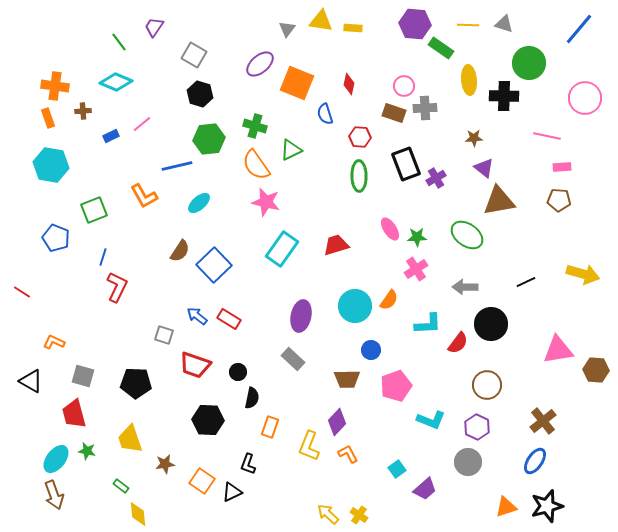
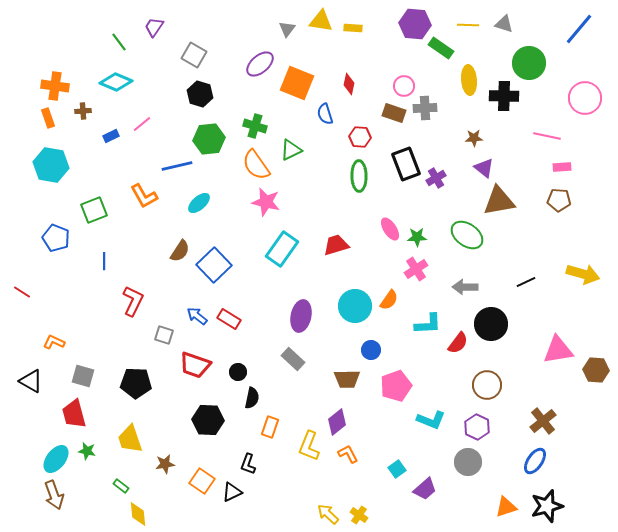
blue line at (103, 257): moved 1 px right, 4 px down; rotated 18 degrees counterclockwise
red L-shape at (117, 287): moved 16 px right, 14 px down
purple diamond at (337, 422): rotated 8 degrees clockwise
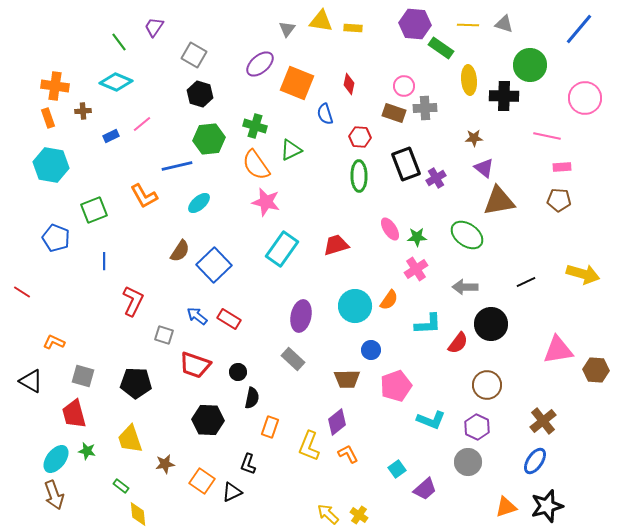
green circle at (529, 63): moved 1 px right, 2 px down
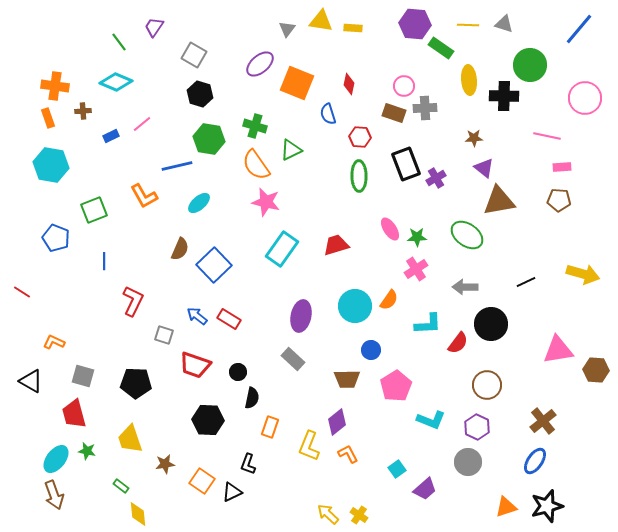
blue semicircle at (325, 114): moved 3 px right
green hexagon at (209, 139): rotated 16 degrees clockwise
brown semicircle at (180, 251): moved 2 px up; rotated 10 degrees counterclockwise
pink pentagon at (396, 386): rotated 12 degrees counterclockwise
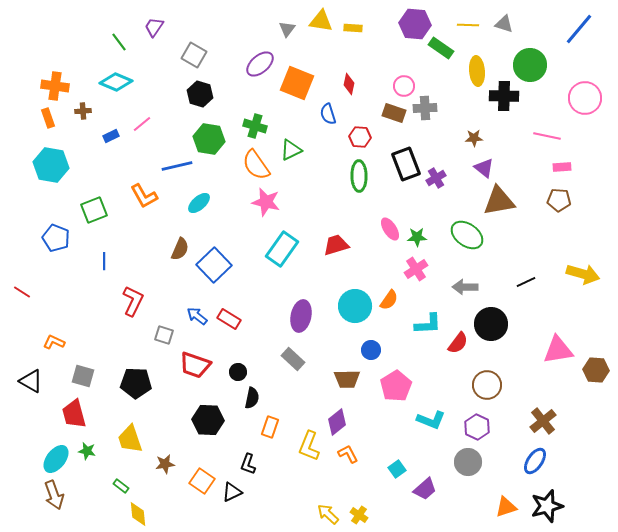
yellow ellipse at (469, 80): moved 8 px right, 9 px up
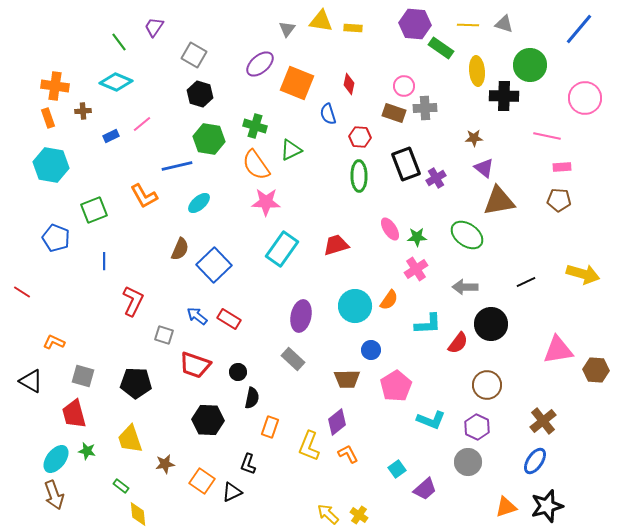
pink star at (266, 202): rotated 12 degrees counterclockwise
